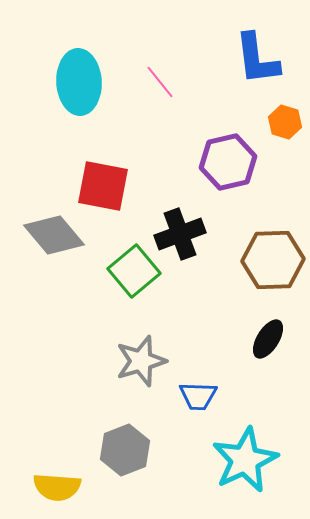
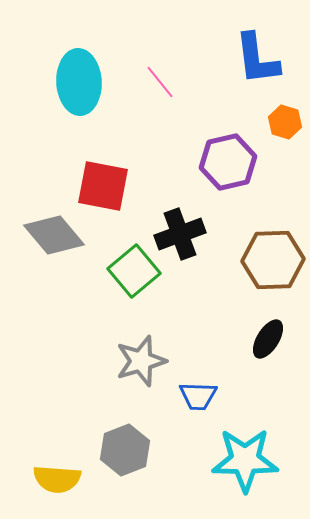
cyan star: rotated 26 degrees clockwise
yellow semicircle: moved 8 px up
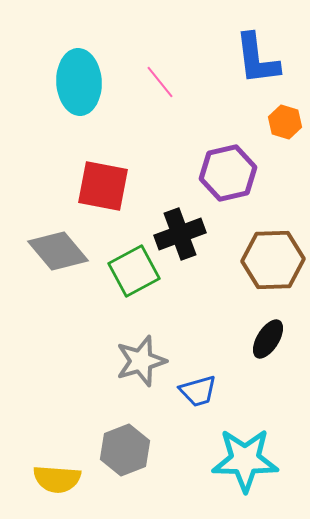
purple hexagon: moved 11 px down
gray diamond: moved 4 px right, 16 px down
green square: rotated 12 degrees clockwise
blue trapezoid: moved 5 px up; rotated 18 degrees counterclockwise
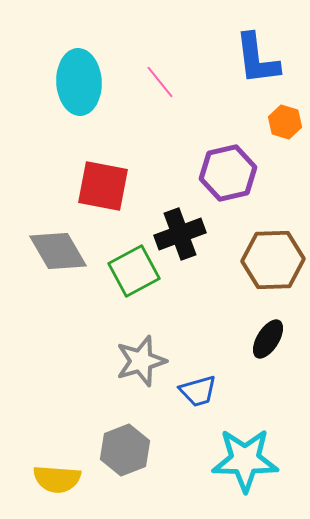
gray diamond: rotated 10 degrees clockwise
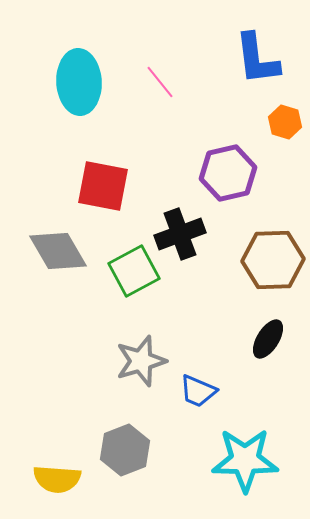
blue trapezoid: rotated 39 degrees clockwise
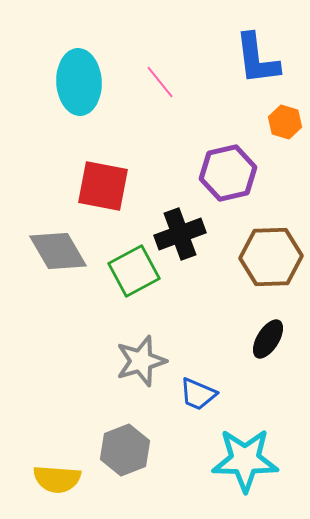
brown hexagon: moved 2 px left, 3 px up
blue trapezoid: moved 3 px down
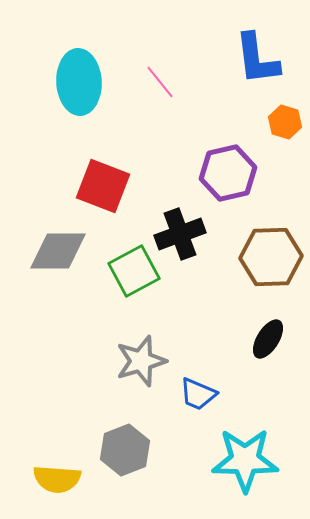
red square: rotated 10 degrees clockwise
gray diamond: rotated 60 degrees counterclockwise
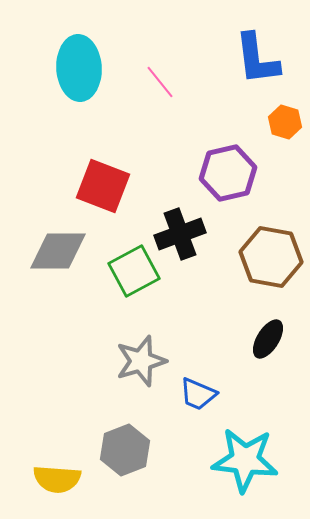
cyan ellipse: moved 14 px up
brown hexagon: rotated 12 degrees clockwise
cyan star: rotated 6 degrees clockwise
